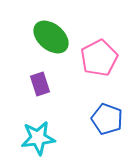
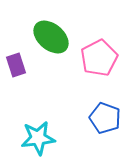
purple rectangle: moved 24 px left, 19 px up
blue pentagon: moved 2 px left, 1 px up
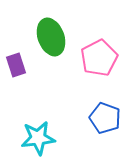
green ellipse: rotated 30 degrees clockwise
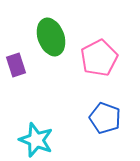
cyan star: moved 2 px left, 2 px down; rotated 28 degrees clockwise
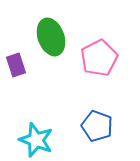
blue pentagon: moved 8 px left, 8 px down
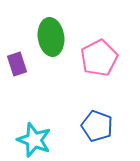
green ellipse: rotated 12 degrees clockwise
purple rectangle: moved 1 px right, 1 px up
cyan star: moved 2 px left
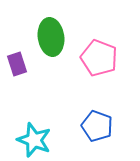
pink pentagon: rotated 24 degrees counterclockwise
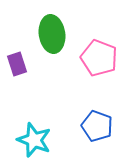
green ellipse: moved 1 px right, 3 px up
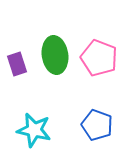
green ellipse: moved 3 px right, 21 px down
blue pentagon: moved 1 px up
cyan star: moved 10 px up; rotated 8 degrees counterclockwise
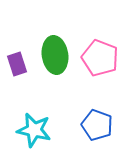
pink pentagon: moved 1 px right
